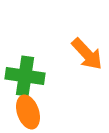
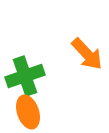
green cross: rotated 27 degrees counterclockwise
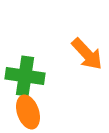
green cross: rotated 27 degrees clockwise
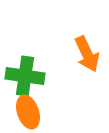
orange arrow: rotated 18 degrees clockwise
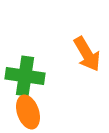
orange arrow: rotated 6 degrees counterclockwise
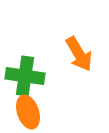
orange arrow: moved 8 px left
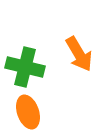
green cross: moved 9 px up; rotated 6 degrees clockwise
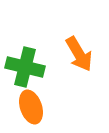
orange ellipse: moved 3 px right, 5 px up
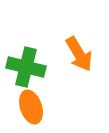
green cross: moved 1 px right
